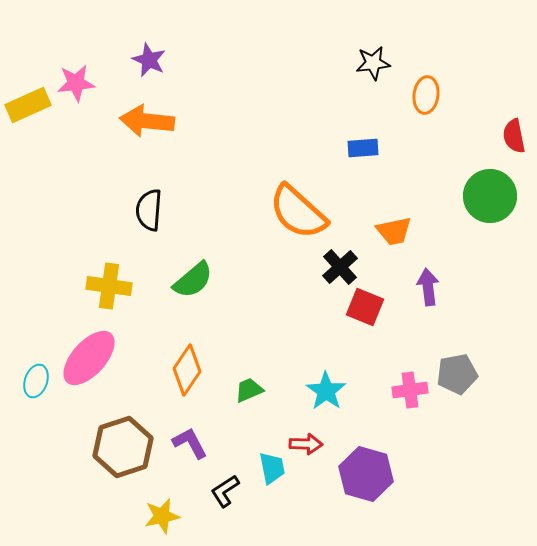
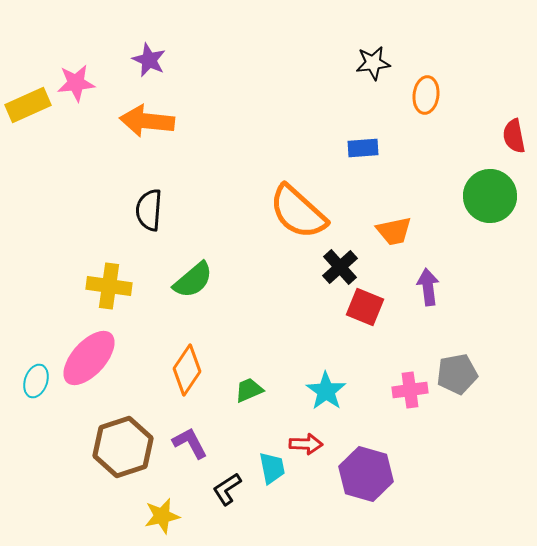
black L-shape: moved 2 px right, 2 px up
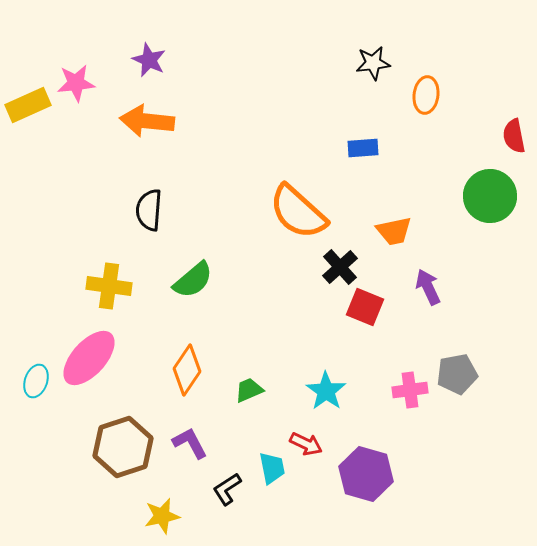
purple arrow: rotated 18 degrees counterclockwise
red arrow: rotated 24 degrees clockwise
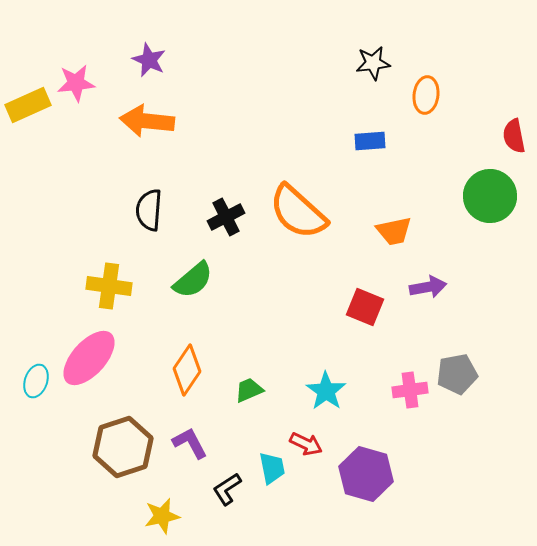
blue rectangle: moved 7 px right, 7 px up
black cross: moved 114 px left, 50 px up; rotated 15 degrees clockwise
purple arrow: rotated 105 degrees clockwise
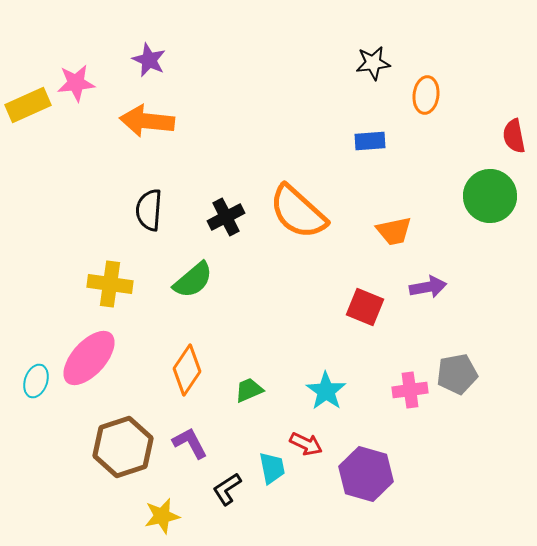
yellow cross: moved 1 px right, 2 px up
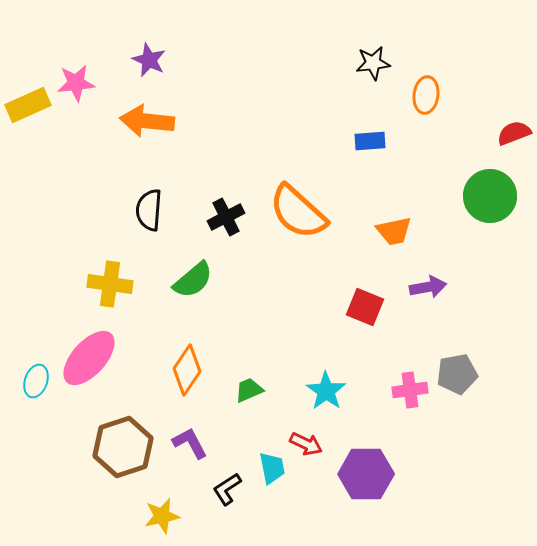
red semicircle: moved 3 px up; rotated 80 degrees clockwise
purple hexagon: rotated 16 degrees counterclockwise
